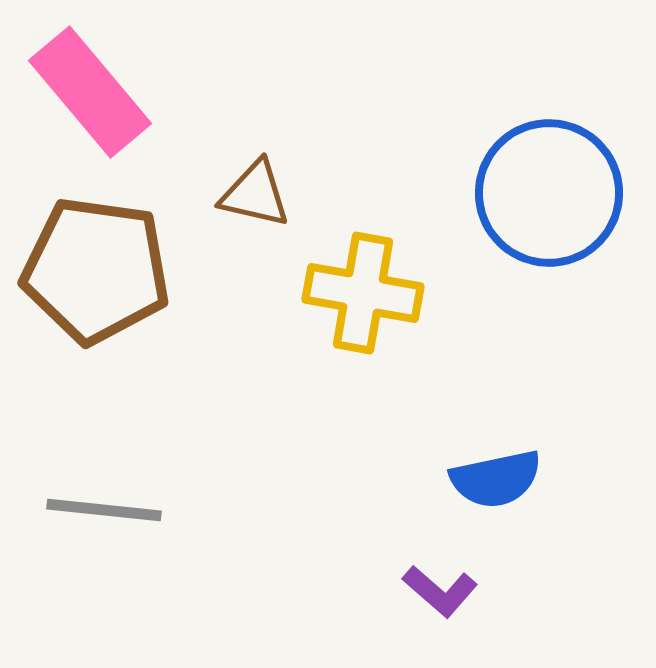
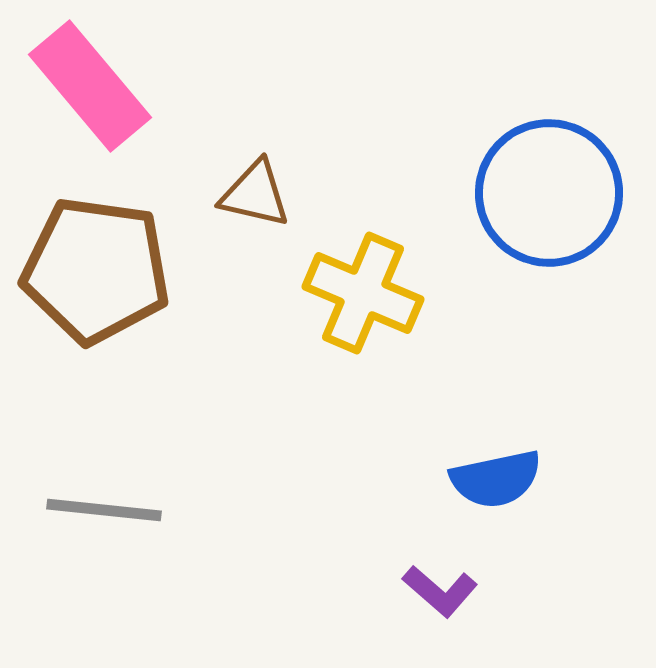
pink rectangle: moved 6 px up
yellow cross: rotated 13 degrees clockwise
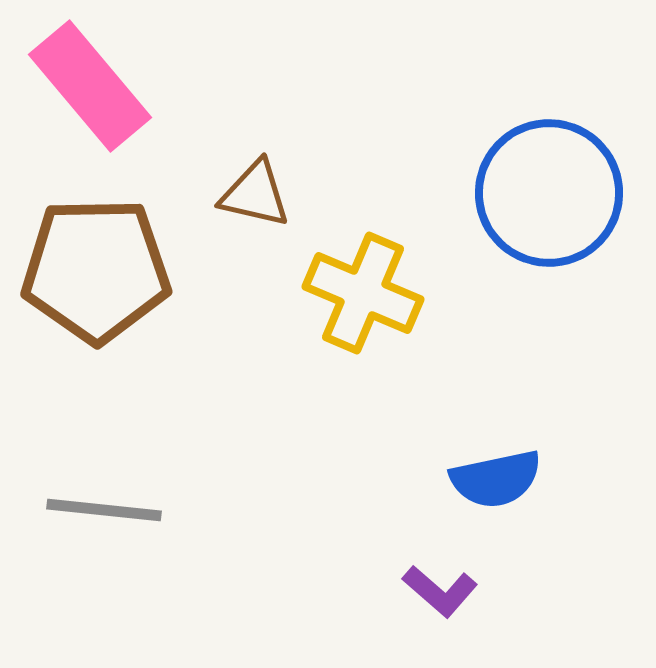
brown pentagon: rotated 9 degrees counterclockwise
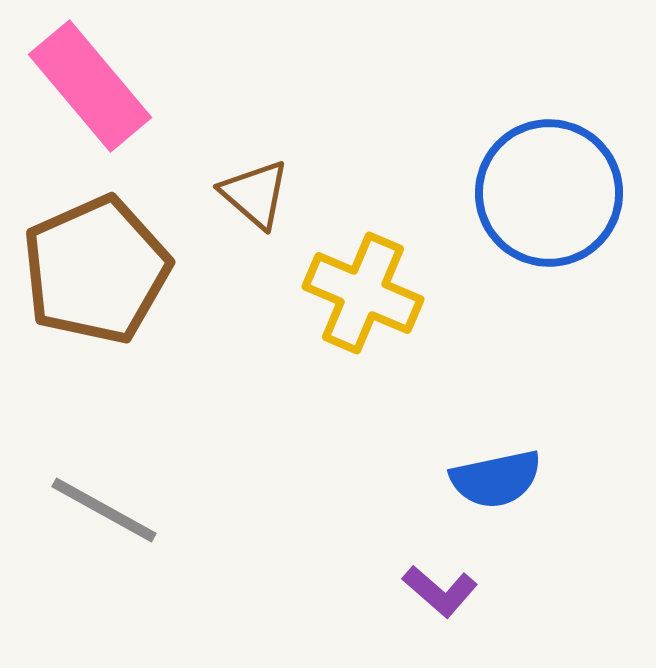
brown triangle: rotated 28 degrees clockwise
brown pentagon: rotated 23 degrees counterclockwise
gray line: rotated 23 degrees clockwise
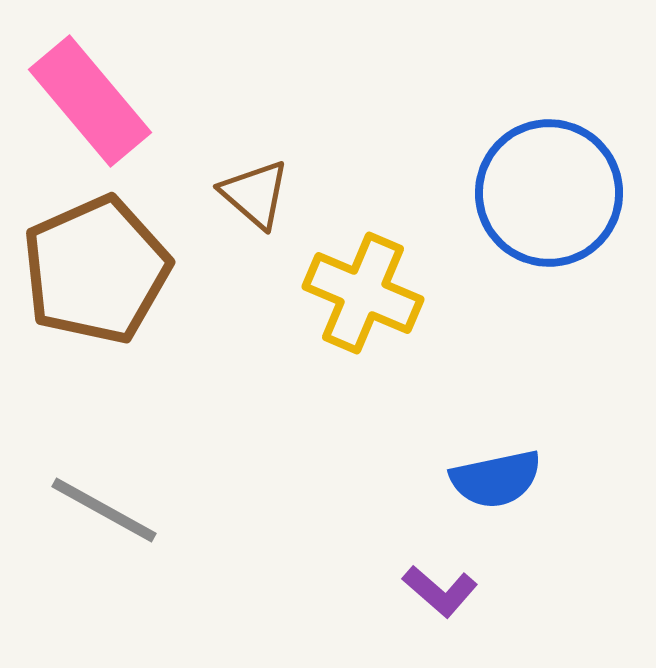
pink rectangle: moved 15 px down
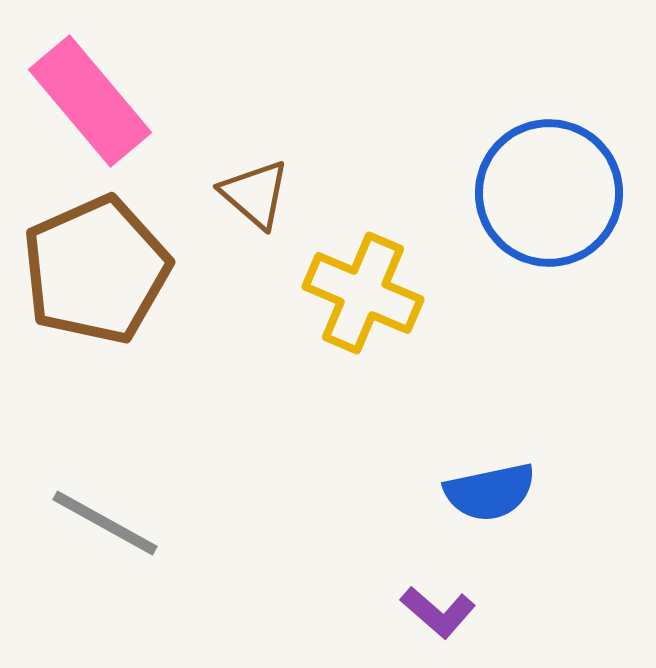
blue semicircle: moved 6 px left, 13 px down
gray line: moved 1 px right, 13 px down
purple L-shape: moved 2 px left, 21 px down
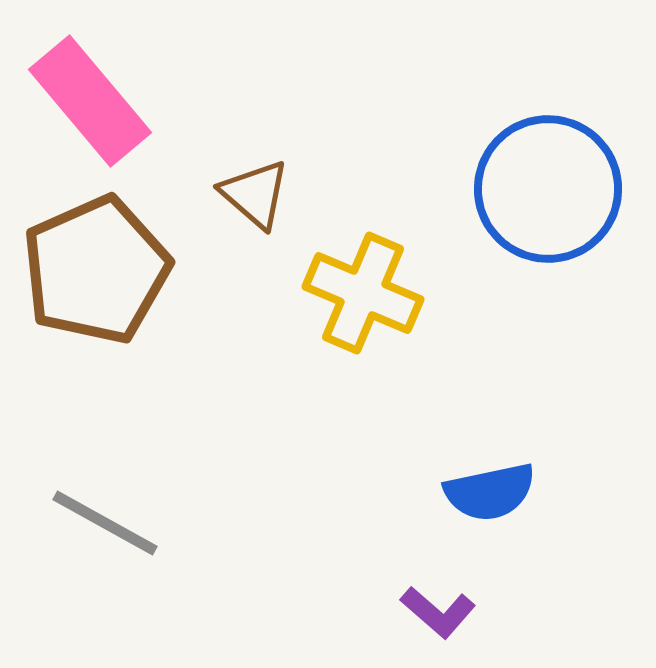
blue circle: moved 1 px left, 4 px up
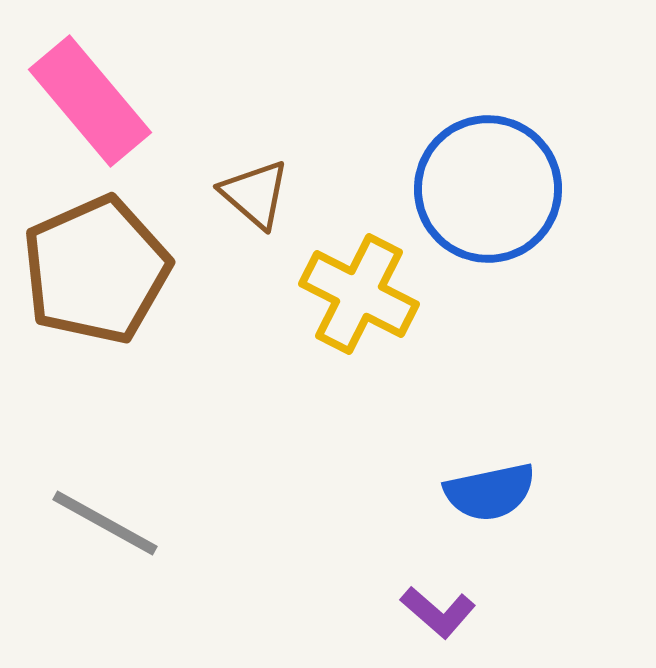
blue circle: moved 60 px left
yellow cross: moved 4 px left, 1 px down; rotated 4 degrees clockwise
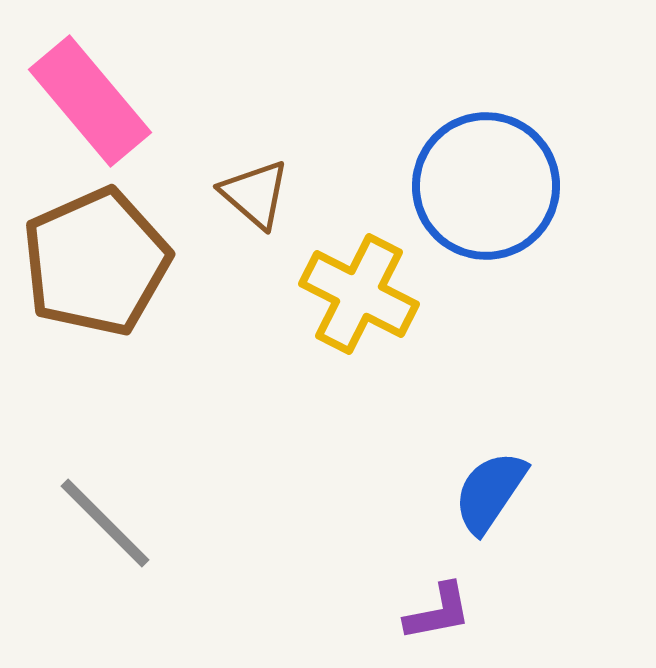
blue circle: moved 2 px left, 3 px up
brown pentagon: moved 8 px up
blue semicircle: rotated 136 degrees clockwise
gray line: rotated 16 degrees clockwise
purple L-shape: rotated 52 degrees counterclockwise
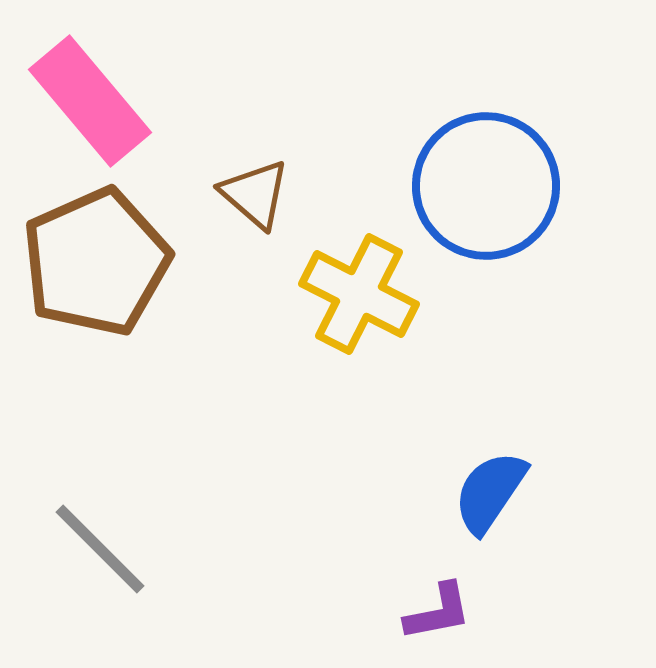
gray line: moved 5 px left, 26 px down
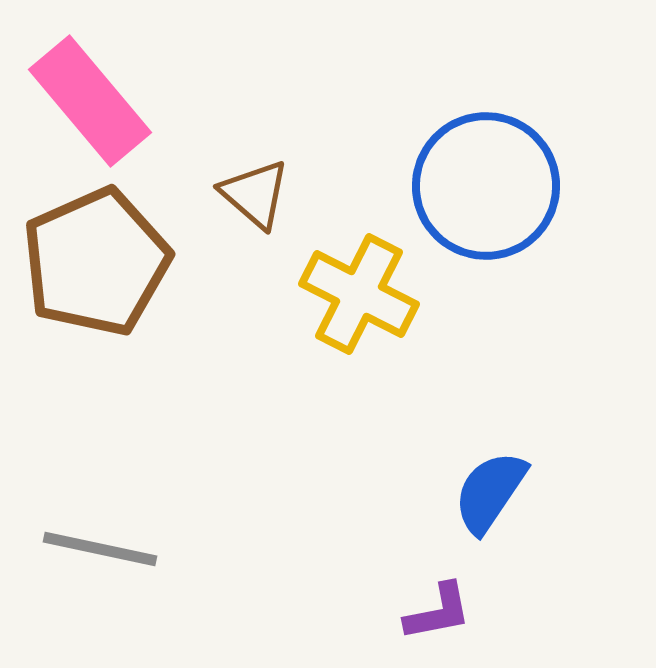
gray line: rotated 33 degrees counterclockwise
